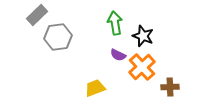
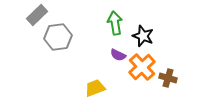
brown cross: moved 2 px left, 9 px up; rotated 18 degrees clockwise
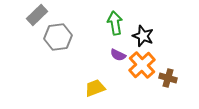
orange cross: moved 2 px up
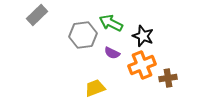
green arrow: moved 4 px left; rotated 55 degrees counterclockwise
gray hexagon: moved 25 px right, 2 px up
purple semicircle: moved 6 px left, 2 px up
orange cross: rotated 20 degrees clockwise
brown cross: rotated 24 degrees counterclockwise
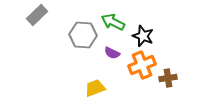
green arrow: moved 2 px right, 1 px up
gray hexagon: rotated 12 degrees clockwise
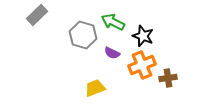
gray hexagon: rotated 12 degrees clockwise
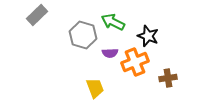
black star: moved 5 px right
purple semicircle: moved 2 px left; rotated 28 degrees counterclockwise
orange cross: moved 7 px left, 3 px up
yellow trapezoid: rotated 90 degrees clockwise
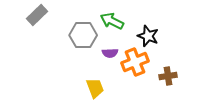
green arrow: moved 1 px left, 1 px up
gray hexagon: rotated 16 degrees counterclockwise
brown cross: moved 2 px up
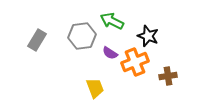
gray rectangle: moved 25 px down; rotated 15 degrees counterclockwise
gray hexagon: moved 1 px left, 1 px down; rotated 8 degrees counterclockwise
purple semicircle: rotated 35 degrees clockwise
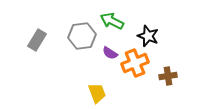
orange cross: moved 1 px down
yellow trapezoid: moved 2 px right, 5 px down
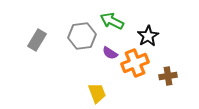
black star: rotated 20 degrees clockwise
